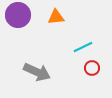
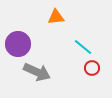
purple circle: moved 29 px down
cyan line: rotated 66 degrees clockwise
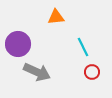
cyan line: rotated 24 degrees clockwise
red circle: moved 4 px down
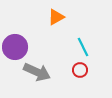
orange triangle: rotated 24 degrees counterclockwise
purple circle: moved 3 px left, 3 px down
red circle: moved 12 px left, 2 px up
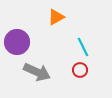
purple circle: moved 2 px right, 5 px up
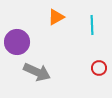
cyan line: moved 9 px right, 22 px up; rotated 24 degrees clockwise
red circle: moved 19 px right, 2 px up
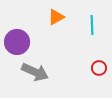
gray arrow: moved 2 px left
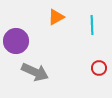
purple circle: moved 1 px left, 1 px up
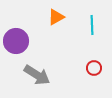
red circle: moved 5 px left
gray arrow: moved 2 px right, 3 px down; rotated 8 degrees clockwise
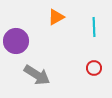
cyan line: moved 2 px right, 2 px down
